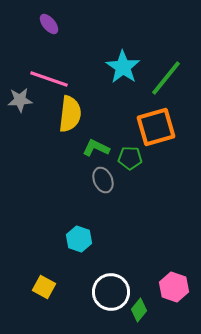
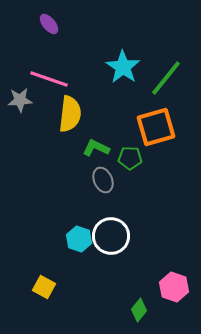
white circle: moved 56 px up
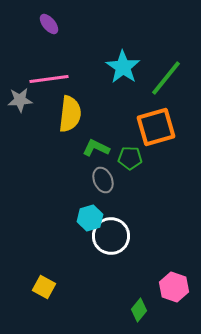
pink line: rotated 27 degrees counterclockwise
cyan hexagon: moved 11 px right, 21 px up; rotated 25 degrees clockwise
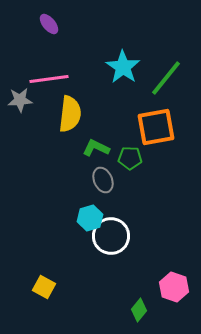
orange square: rotated 6 degrees clockwise
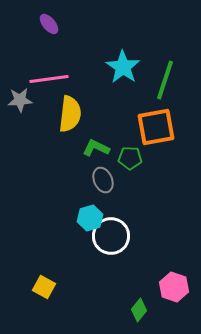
green line: moved 1 px left, 2 px down; rotated 21 degrees counterclockwise
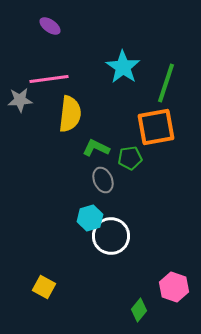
purple ellipse: moved 1 px right, 2 px down; rotated 15 degrees counterclockwise
green line: moved 1 px right, 3 px down
green pentagon: rotated 10 degrees counterclockwise
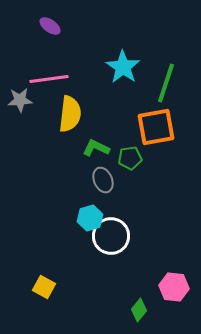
pink hexagon: rotated 12 degrees counterclockwise
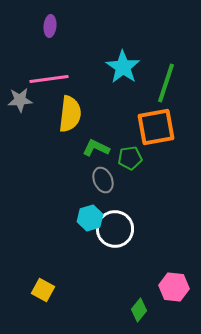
purple ellipse: rotated 60 degrees clockwise
white circle: moved 4 px right, 7 px up
yellow square: moved 1 px left, 3 px down
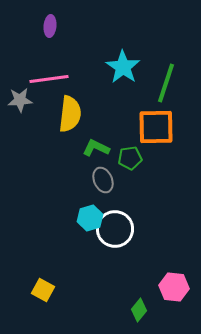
orange square: rotated 9 degrees clockwise
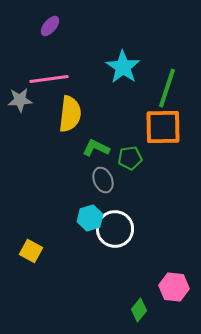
purple ellipse: rotated 35 degrees clockwise
green line: moved 1 px right, 5 px down
orange square: moved 7 px right
yellow square: moved 12 px left, 39 px up
